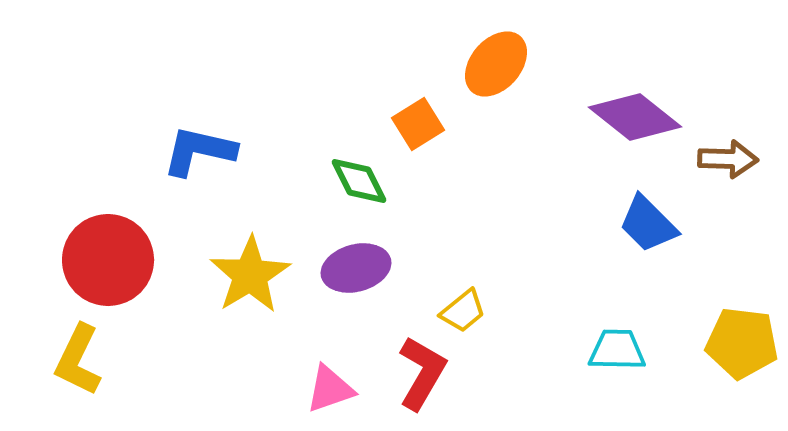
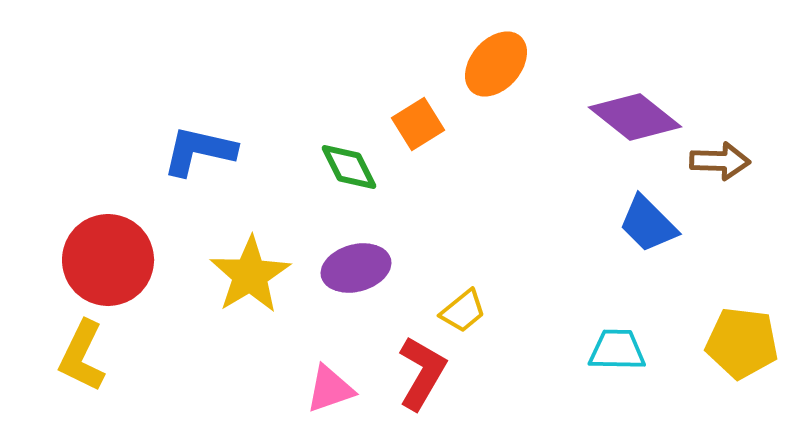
brown arrow: moved 8 px left, 2 px down
green diamond: moved 10 px left, 14 px up
yellow L-shape: moved 4 px right, 4 px up
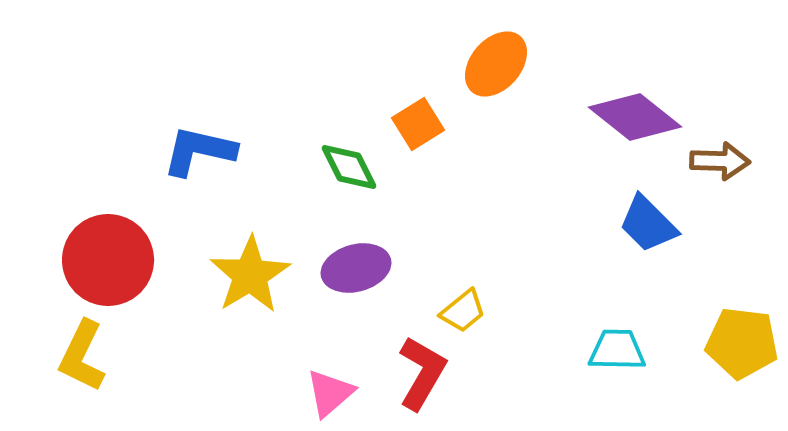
pink triangle: moved 4 px down; rotated 22 degrees counterclockwise
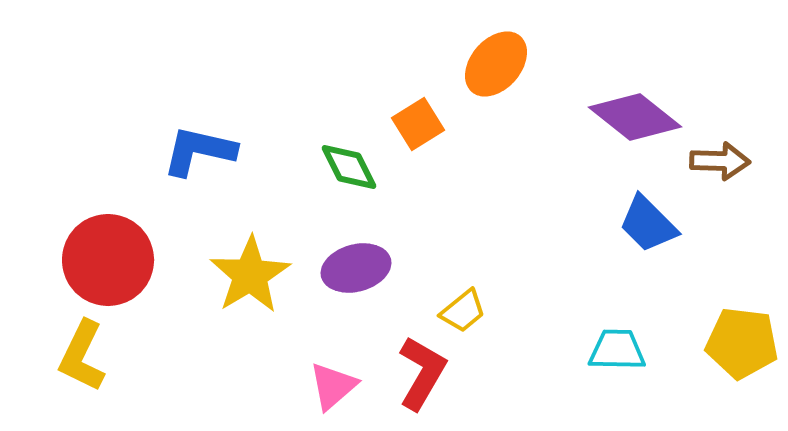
pink triangle: moved 3 px right, 7 px up
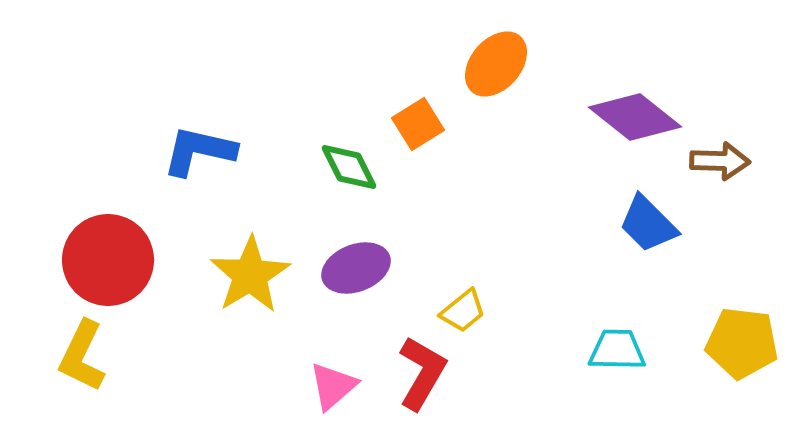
purple ellipse: rotated 6 degrees counterclockwise
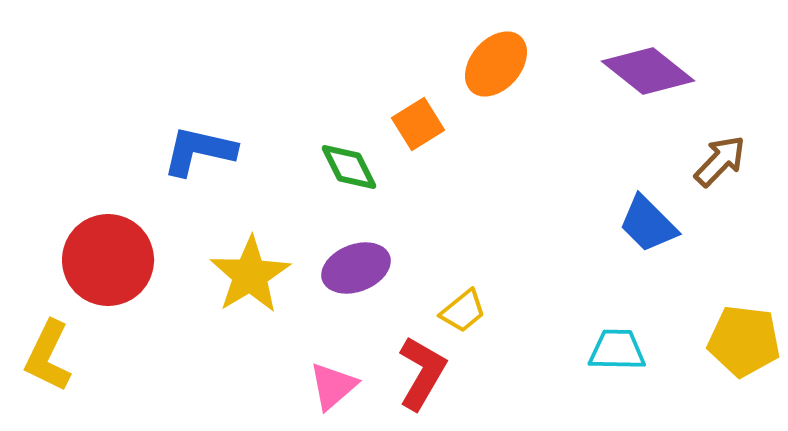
purple diamond: moved 13 px right, 46 px up
brown arrow: rotated 48 degrees counterclockwise
yellow pentagon: moved 2 px right, 2 px up
yellow L-shape: moved 34 px left
